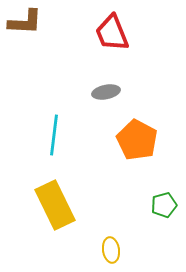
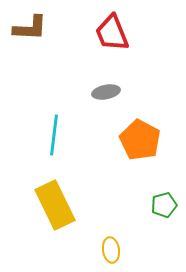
brown L-shape: moved 5 px right, 6 px down
orange pentagon: moved 3 px right
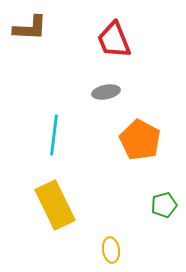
red trapezoid: moved 2 px right, 7 px down
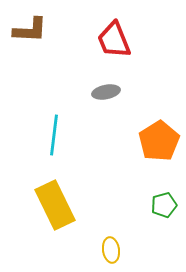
brown L-shape: moved 2 px down
orange pentagon: moved 19 px right, 1 px down; rotated 12 degrees clockwise
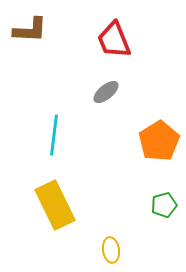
gray ellipse: rotated 28 degrees counterclockwise
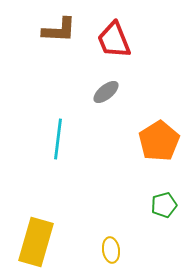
brown L-shape: moved 29 px right
cyan line: moved 4 px right, 4 px down
yellow rectangle: moved 19 px left, 37 px down; rotated 42 degrees clockwise
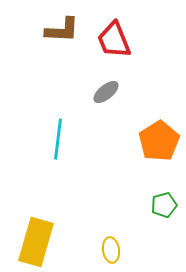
brown L-shape: moved 3 px right
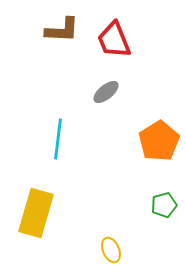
yellow rectangle: moved 29 px up
yellow ellipse: rotated 15 degrees counterclockwise
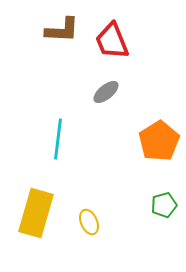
red trapezoid: moved 2 px left, 1 px down
yellow ellipse: moved 22 px left, 28 px up
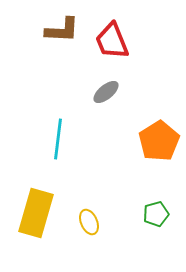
green pentagon: moved 8 px left, 9 px down
